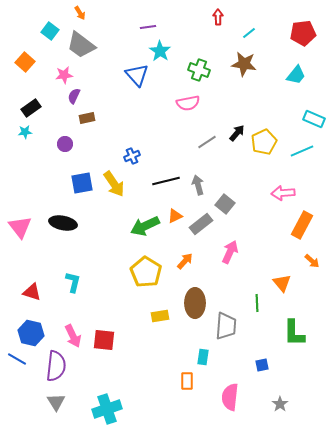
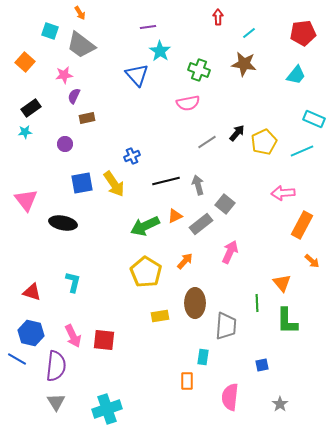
cyan square at (50, 31): rotated 18 degrees counterclockwise
pink triangle at (20, 227): moved 6 px right, 27 px up
green L-shape at (294, 333): moved 7 px left, 12 px up
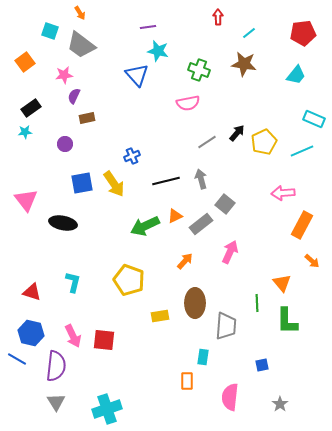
cyan star at (160, 51): moved 2 px left; rotated 20 degrees counterclockwise
orange square at (25, 62): rotated 12 degrees clockwise
gray arrow at (198, 185): moved 3 px right, 6 px up
yellow pentagon at (146, 272): moved 17 px left, 8 px down; rotated 12 degrees counterclockwise
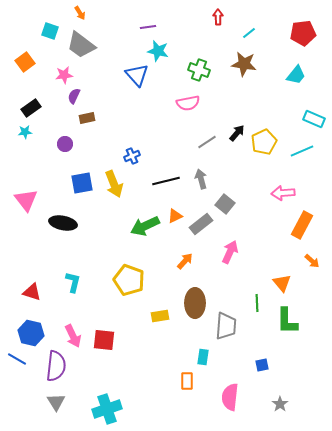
yellow arrow at (114, 184): rotated 12 degrees clockwise
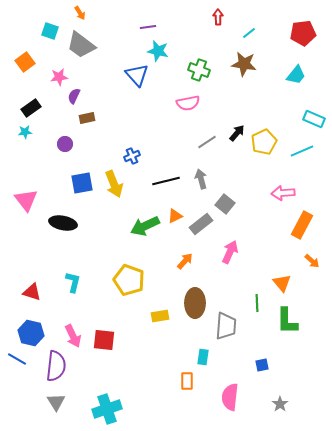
pink star at (64, 75): moved 5 px left, 2 px down
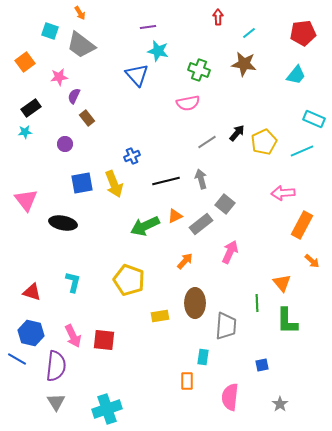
brown rectangle at (87, 118): rotated 63 degrees clockwise
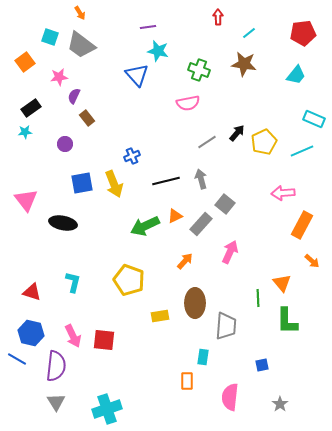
cyan square at (50, 31): moved 6 px down
gray rectangle at (201, 224): rotated 10 degrees counterclockwise
green line at (257, 303): moved 1 px right, 5 px up
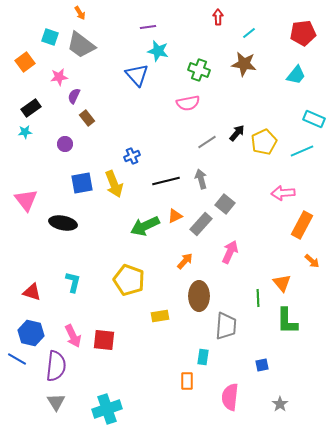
brown ellipse at (195, 303): moved 4 px right, 7 px up
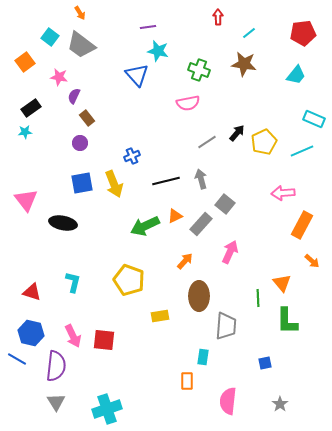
cyan square at (50, 37): rotated 18 degrees clockwise
pink star at (59, 77): rotated 18 degrees clockwise
purple circle at (65, 144): moved 15 px right, 1 px up
blue square at (262, 365): moved 3 px right, 2 px up
pink semicircle at (230, 397): moved 2 px left, 4 px down
